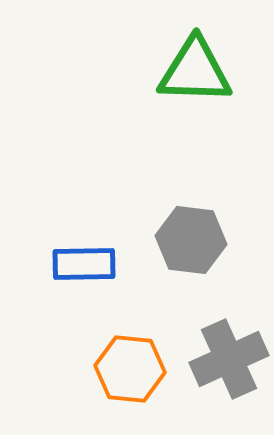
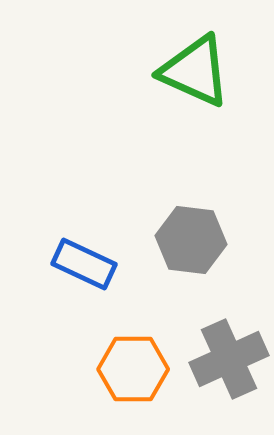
green triangle: rotated 22 degrees clockwise
blue rectangle: rotated 26 degrees clockwise
orange hexagon: moved 3 px right; rotated 6 degrees counterclockwise
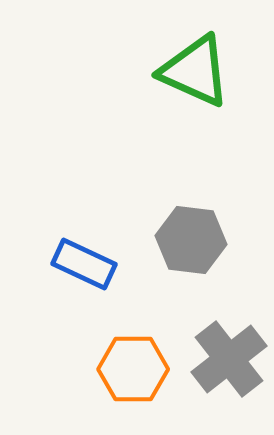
gray cross: rotated 14 degrees counterclockwise
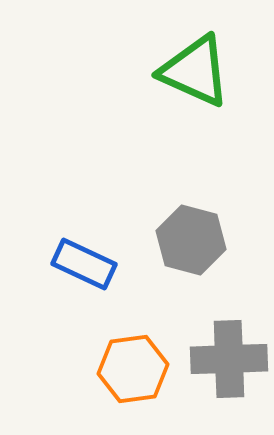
gray hexagon: rotated 8 degrees clockwise
gray cross: rotated 36 degrees clockwise
orange hexagon: rotated 8 degrees counterclockwise
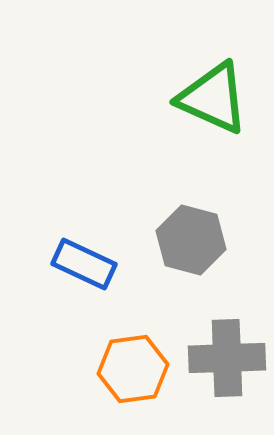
green triangle: moved 18 px right, 27 px down
gray cross: moved 2 px left, 1 px up
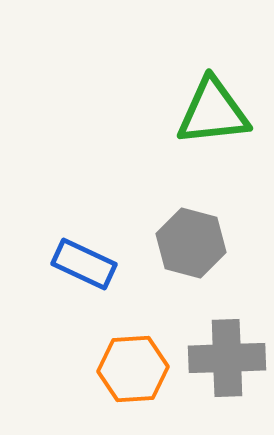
green triangle: moved 14 px down; rotated 30 degrees counterclockwise
gray hexagon: moved 3 px down
orange hexagon: rotated 4 degrees clockwise
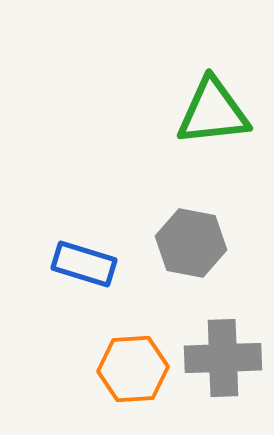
gray hexagon: rotated 4 degrees counterclockwise
blue rectangle: rotated 8 degrees counterclockwise
gray cross: moved 4 px left
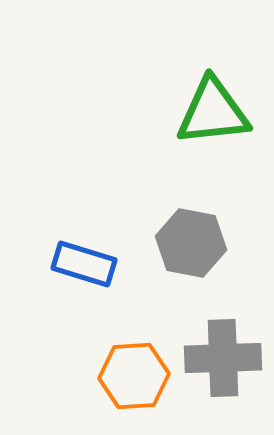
orange hexagon: moved 1 px right, 7 px down
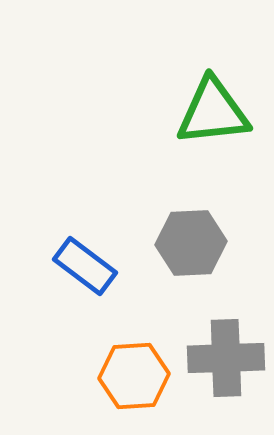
gray hexagon: rotated 14 degrees counterclockwise
blue rectangle: moved 1 px right, 2 px down; rotated 20 degrees clockwise
gray cross: moved 3 px right
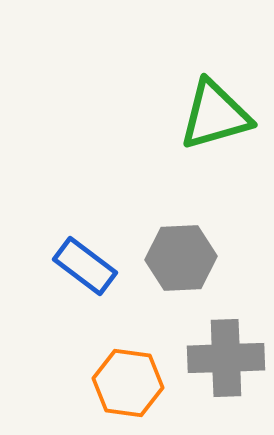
green triangle: moved 2 px right, 3 px down; rotated 10 degrees counterclockwise
gray hexagon: moved 10 px left, 15 px down
orange hexagon: moved 6 px left, 7 px down; rotated 12 degrees clockwise
